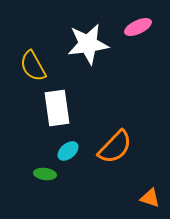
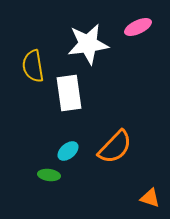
yellow semicircle: rotated 20 degrees clockwise
white rectangle: moved 12 px right, 15 px up
green ellipse: moved 4 px right, 1 px down
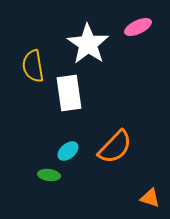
white star: rotated 30 degrees counterclockwise
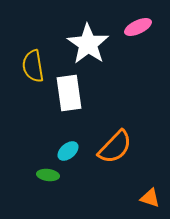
green ellipse: moved 1 px left
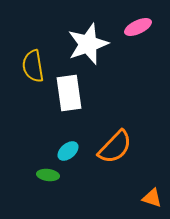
white star: rotated 18 degrees clockwise
orange triangle: moved 2 px right
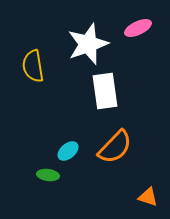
pink ellipse: moved 1 px down
white rectangle: moved 36 px right, 2 px up
orange triangle: moved 4 px left, 1 px up
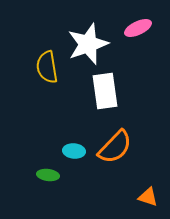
yellow semicircle: moved 14 px right, 1 px down
cyan ellipse: moved 6 px right; rotated 45 degrees clockwise
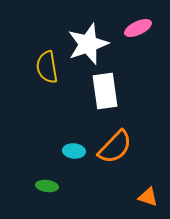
green ellipse: moved 1 px left, 11 px down
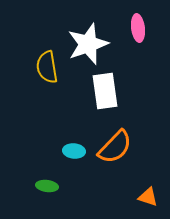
pink ellipse: rotated 72 degrees counterclockwise
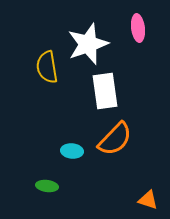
orange semicircle: moved 8 px up
cyan ellipse: moved 2 px left
orange triangle: moved 3 px down
